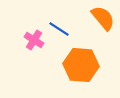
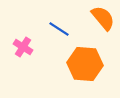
pink cross: moved 11 px left, 7 px down
orange hexagon: moved 4 px right, 1 px up
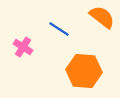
orange semicircle: moved 1 px left, 1 px up; rotated 12 degrees counterclockwise
orange hexagon: moved 1 px left, 7 px down
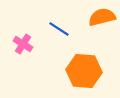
orange semicircle: rotated 52 degrees counterclockwise
pink cross: moved 3 px up
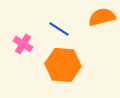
orange hexagon: moved 21 px left, 6 px up
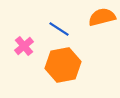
pink cross: moved 1 px right, 2 px down; rotated 18 degrees clockwise
orange hexagon: rotated 16 degrees counterclockwise
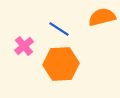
orange hexagon: moved 2 px left, 1 px up; rotated 8 degrees clockwise
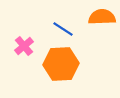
orange semicircle: rotated 12 degrees clockwise
blue line: moved 4 px right
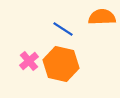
pink cross: moved 5 px right, 15 px down
orange hexagon: rotated 16 degrees clockwise
